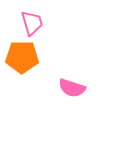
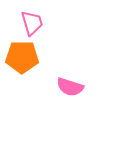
pink semicircle: moved 2 px left, 1 px up
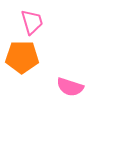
pink trapezoid: moved 1 px up
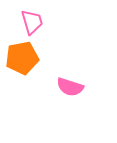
orange pentagon: moved 1 px down; rotated 12 degrees counterclockwise
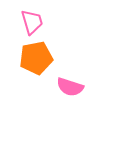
orange pentagon: moved 14 px right
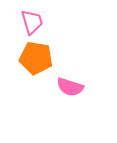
orange pentagon: rotated 20 degrees clockwise
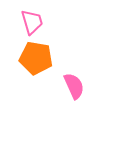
pink semicircle: moved 4 px right, 1 px up; rotated 132 degrees counterclockwise
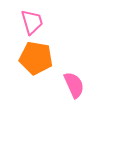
pink semicircle: moved 1 px up
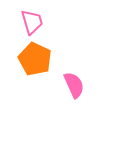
orange pentagon: moved 1 px left, 1 px down; rotated 16 degrees clockwise
